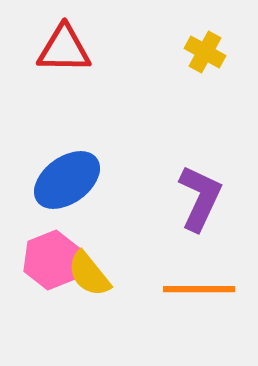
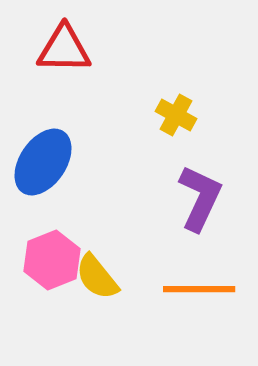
yellow cross: moved 29 px left, 63 px down
blue ellipse: moved 24 px left, 18 px up; rotated 20 degrees counterclockwise
yellow semicircle: moved 8 px right, 3 px down
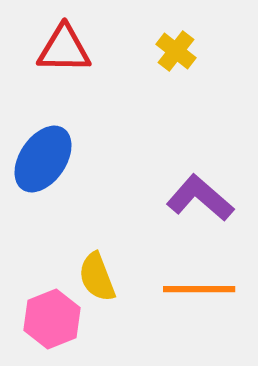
yellow cross: moved 64 px up; rotated 9 degrees clockwise
blue ellipse: moved 3 px up
purple L-shape: rotated 74 degrees counterclockwise
pink hexagon: moved 59 px down
yellow semicircle: rotated 18 degrees clockwise
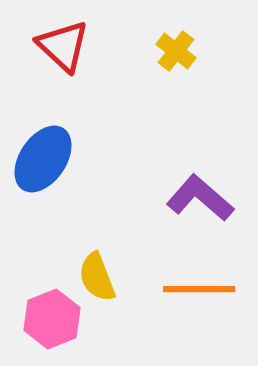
red triangle: moved 1 px left, 3 px up; rotated 42 degrees clockwise
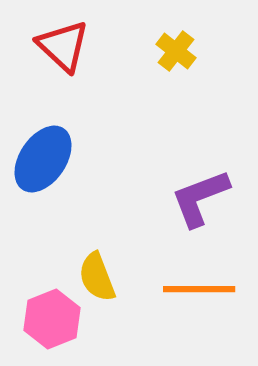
purple L-shape: rotated 62 degrees counterclockwise
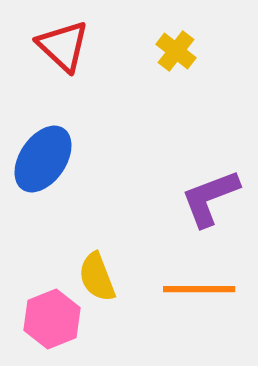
purple L-shape: moved 10 px right
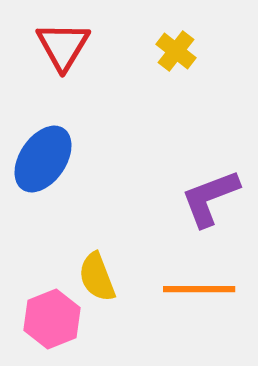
red triangle: rotated 18 degrees clockwise
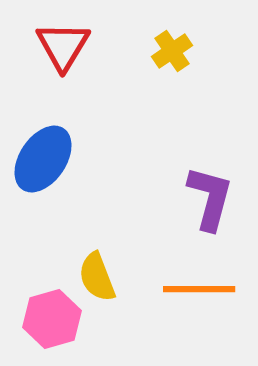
yellow cross: moved 4 px left; rotated 18 degrees clockwise
purple L-shape: rotated 126 degrees clockwise
pink hexagon: rotated 6 degrees clockwise
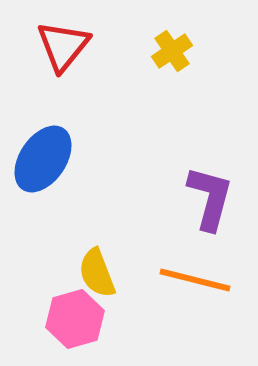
red triangle: rotated 8 degrees clockwise
yellow semicircle: moved 4 px up
orange line: moved 4 px left, 9 px up; rotated 14 degrees clockwise
pink hexagon: moved 23 px right
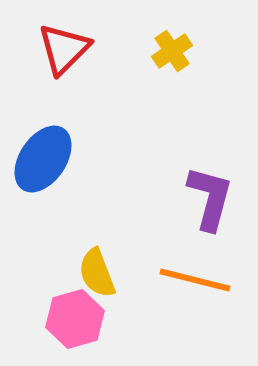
red triangle: moved 1 px right, 3 px down; rotated 6 degrees clockwise
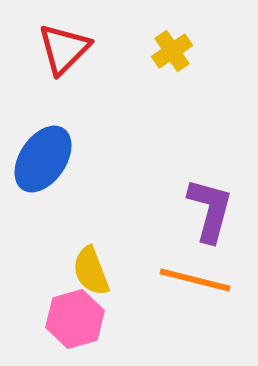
purple L-shape: moved 12 px down
yellow semicircle: moved 6 px left, 2 px up
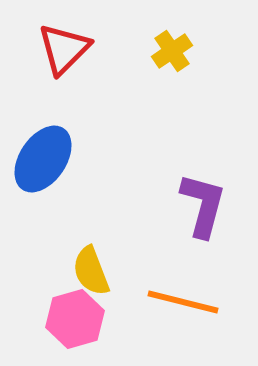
purple L-shape: moved 7 px left, 5 px up
orange line: moved 12 px left, 22 px down
